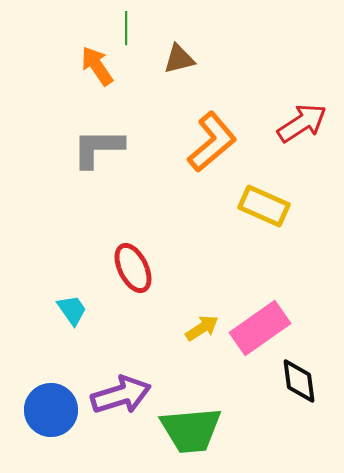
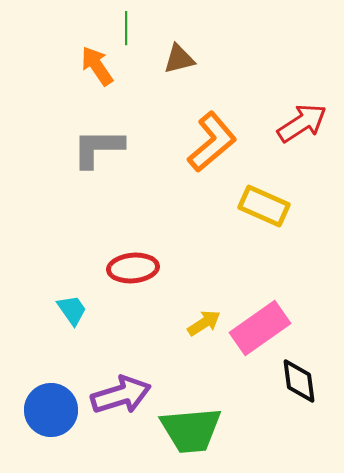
red ellipse: rotated 69 degrees counterclockwise
yellow arrow: moved 2 px right, 5 px up
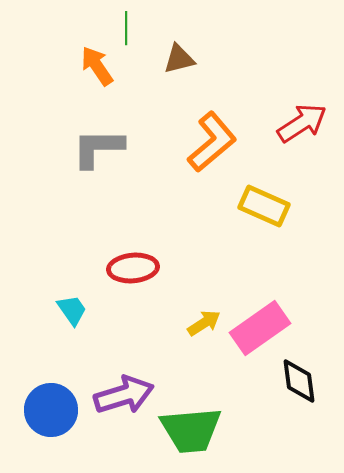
purple arrow: moved 3 px right
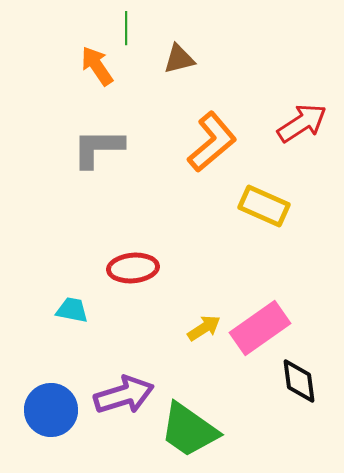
cyan trapezoid: rotated 44 degrees counterclockwise
yellow arrow: moved 5 px down
green trapezoid: moved 2 px left; rotated 40 degrees clockwise
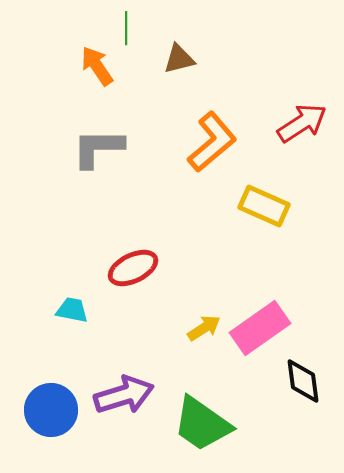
red ellipse: rotated 21 degrees counterclockwise
black diamond: moved 4 px right
green trapezoid: moved 13 px right, 6 px up
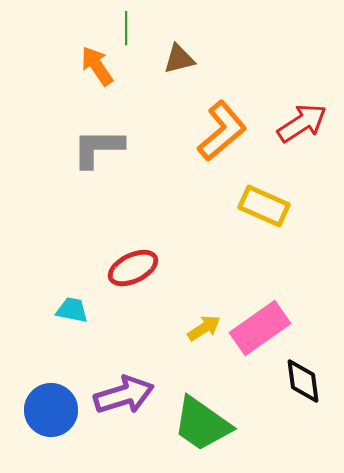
orange L-shape: moved 10 px right, 11 px up
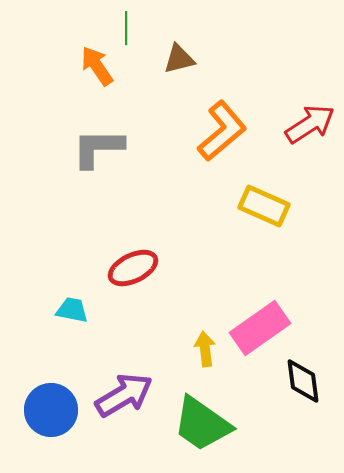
red arrow: moved 8 px right, 1 px down
yellow arrow: moved 1 px right, 21 px down; rotated 64 degrees counterclockwise
purple arrow: rotated 14 degrees counterclockwise
